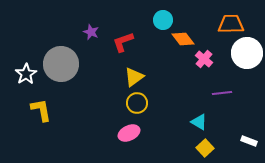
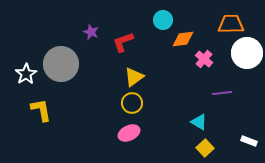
orange diamond: rotated 60 degrees counterclockwise
yellow circle: moved 5 px left
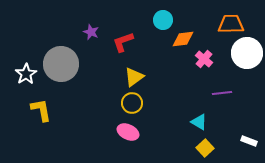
pink ellipse: moved 1 px left, 1 px up; rotated 50 degrees clockwise
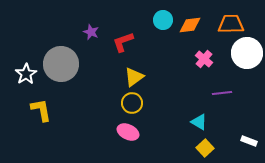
orange diamond: moved 7 px right, 14 px up
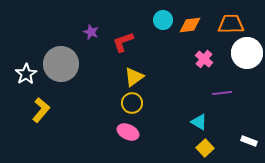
yellow L-shape: rotated 50 degrees clockwise
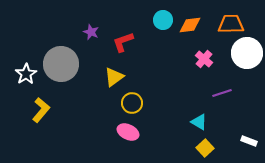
yellow triangle: moved 20 px left
purple line: rotated 12 degrees counterclockwise
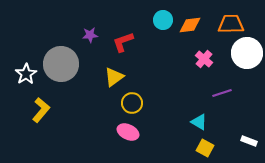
purple star: moved 1 px left, 3 px down; rotated 28 degrees counterclockwise
yellow square: rotated 18 degrees counterclockwise
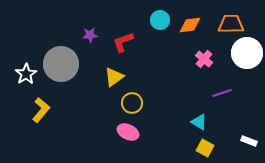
cyan circle: moved 3 px left
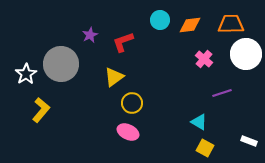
purple star: rotated 21 degrees counterclockwise
white circle: moved 1 px left, 1 px down
